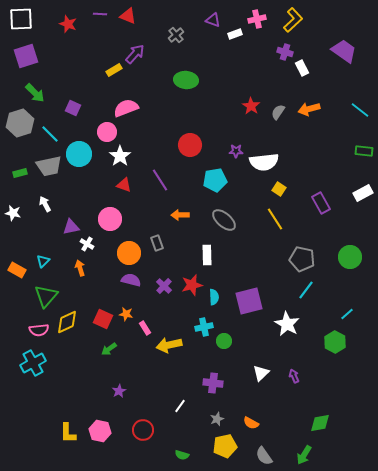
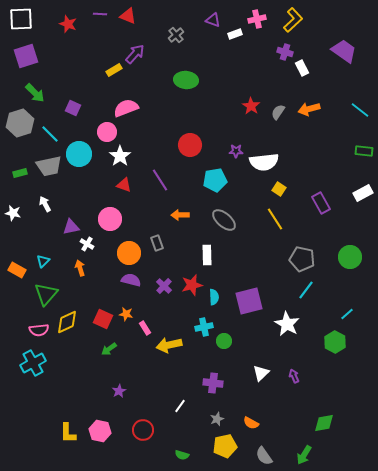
green triangle at (46, 296): moved 2 px up
green diamond at (320, 423): moved 4 px right
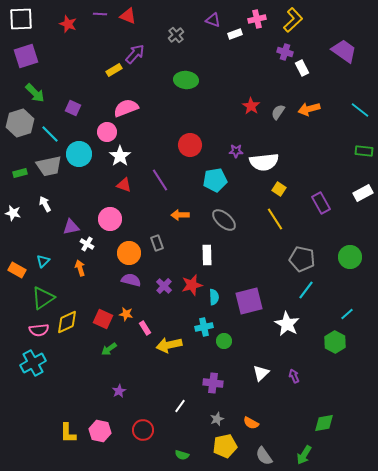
green triangle at (46, 294): moved 3 px left, 4 px down; rotated 15 degrees clockwise
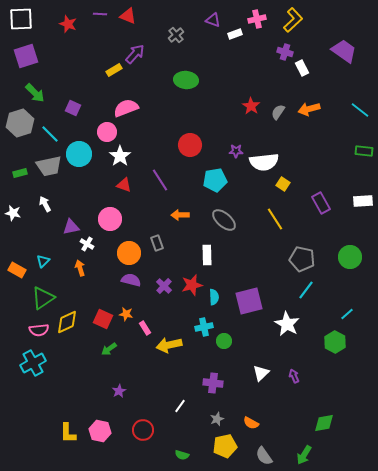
yellow square at (279, 189): moved 4 px right, 5 px up
white rectangle at (363, 193): moved 8 px down; rotated 24 degrees clockwise
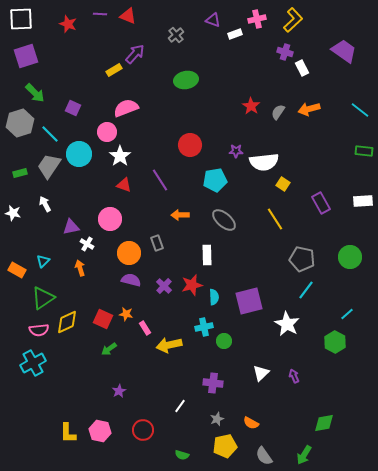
green ellipse at (186, 80): rotated 15 degrees counterclockwise
gray trapezoid at (49, 166): rotated 136 degrees clockwise
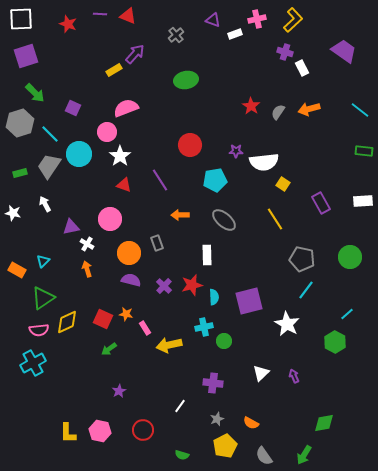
orange arrow at (80, 268): moved 7 px right, 1 px down
yellow pentagon at (225, 446): rotated 15 degrees counterclockwise
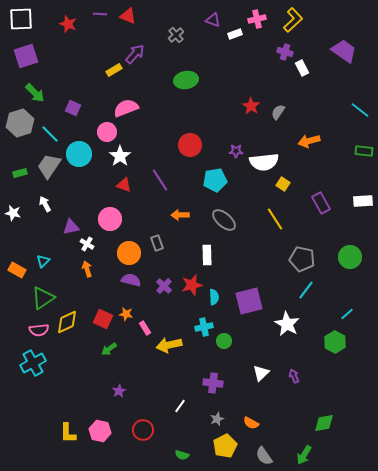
orange arrow at (309, 109): moved 32 px down
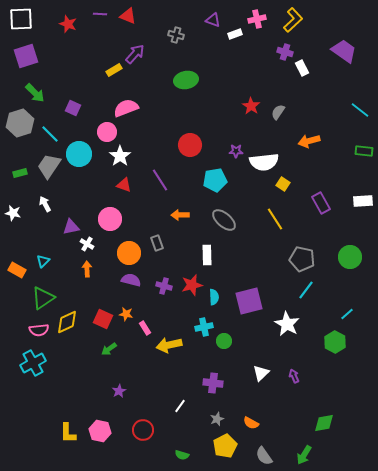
gray cross at (176, 35): rotated 35 degrees counterclockwise
orange arrow at (87, 269): rotated 14 degrees clockwise
purple cross at (164, 286): rotated 28 degrees counterclockwise
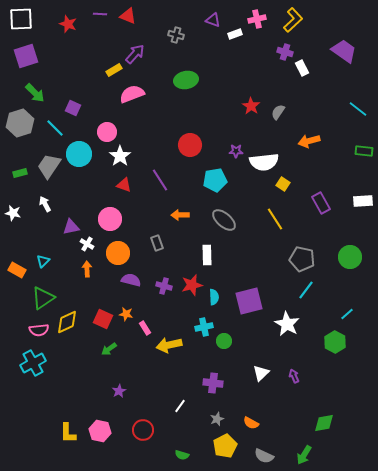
pink semicircle at (126, 108): moved 6 px right, 14 px up
cyan line at (360, 110): moved 2 px left, 1 px up
cyan line at (50, 134): moved 5 px right, 6 px up
orange circle at (129, 253): moved 11 px left
gray semicircle at (264, 456): rotated 30 degrees counterclockwise
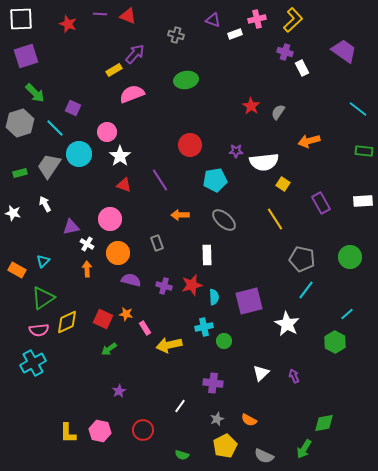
orange semicircle at (251, 423): moved 2 px left, 3 px up
green arrow at (304, 455): moved 6 px up
